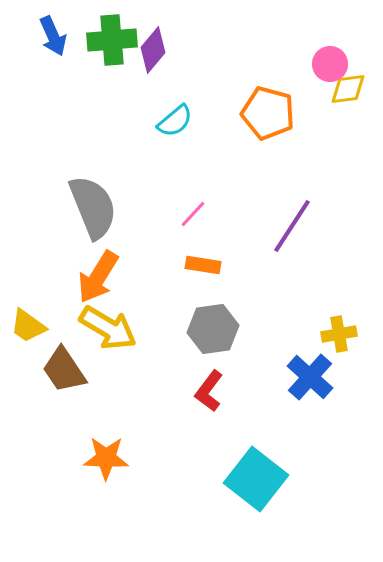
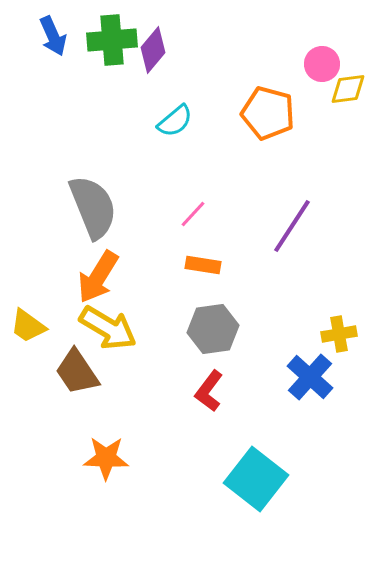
pink circle: moved 8 px left
brown trapezoid: moved 13 px right, 2 px down
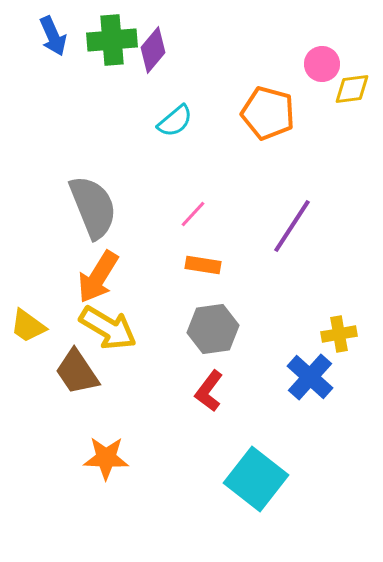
yellow diamond: moved 4 px right
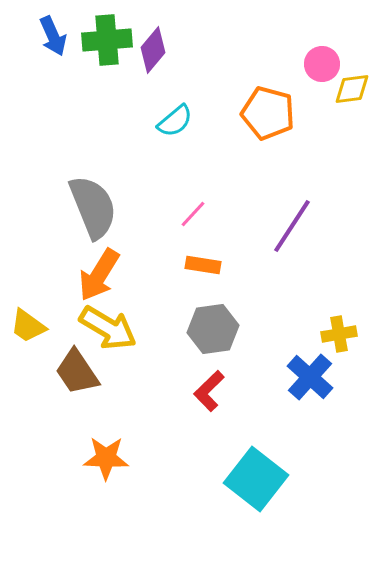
green cross: moved 5 px left
orange arrow: moved 1 px right, 2 px up
red L-shape: rotated 9 degrees clockwise
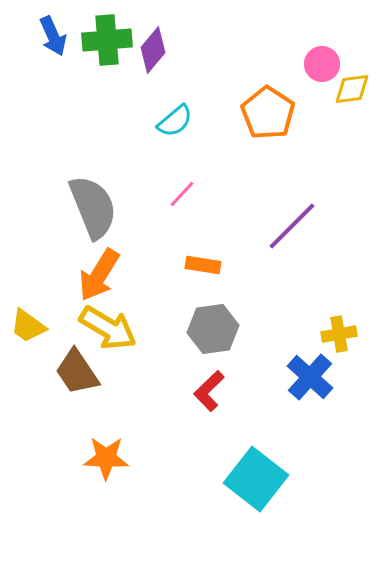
orange pentagon: rotated 18 degrees clockwise
pink line: moved 11 px left, 20 px up
purple line: rotated 12 degrees clockwise
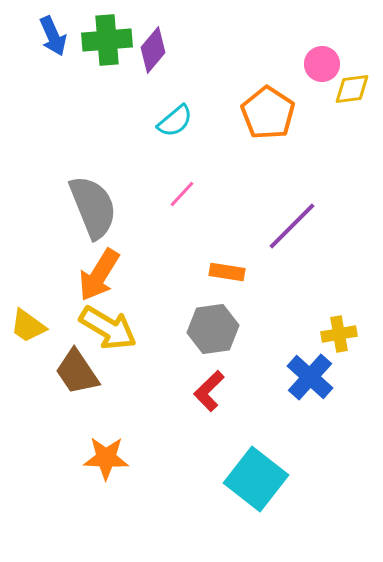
orange rectangle: moved 24 px right, 7 px down
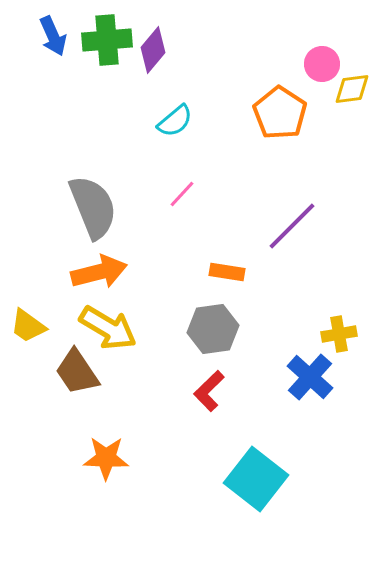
orange pentagon: moved 12 px right
orange arrow: moved 3 px up; rotated 136 degrees counterclockwise
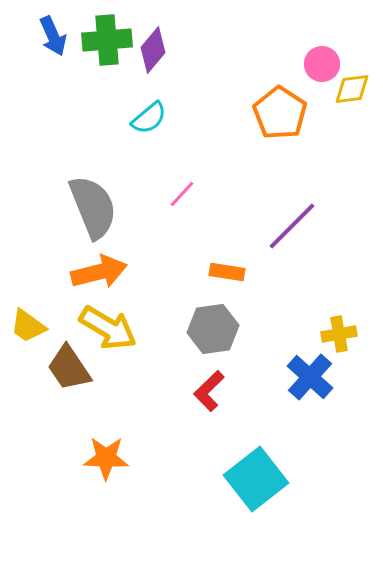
cyan semicircle: moved 26 px left, 3 px up
brown trapezoid: moved 8 px left, 4 px up
cyan square: rotated 14 degrees clockwise
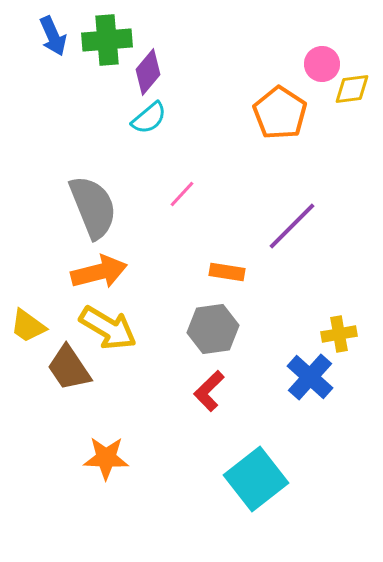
purple diamond: moved 5 px left, 22 px down
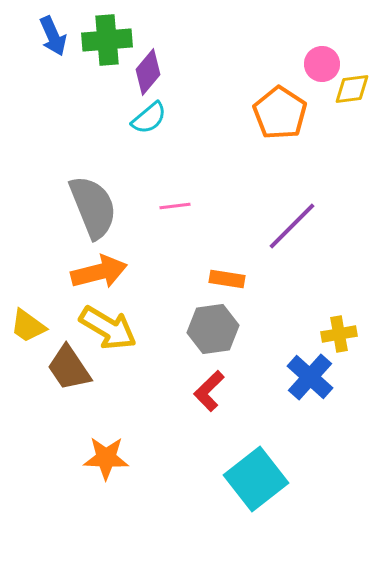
pink line: moved 7 px left, 12 px down; rotated 40 degrees clockwise
orange rectangle: moved 7 px down
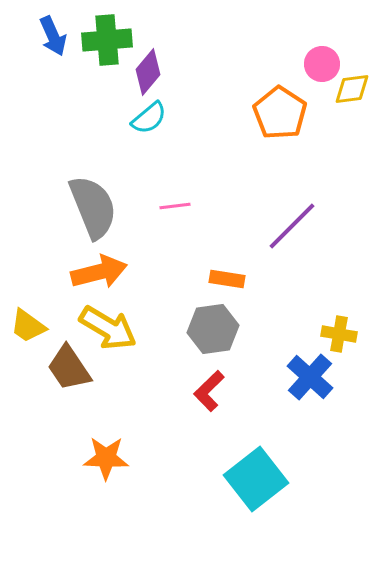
yellow cross: rotated 20 degrees clockwise
